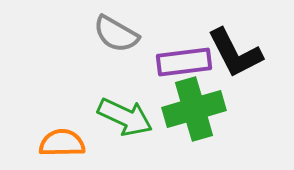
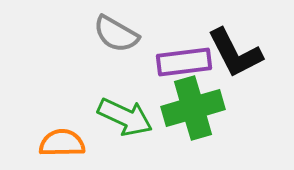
green cross: moved 1 px left, 1 px up
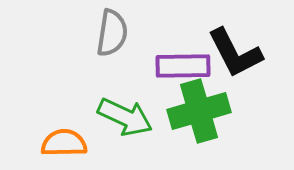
gray semicircle: moved 4 px left, 1 px up; rotated 111 degrees counterclockwise
purple rectangle: moved 1 px left, 4 px down; rotated 6 degrees clockwise
green cross: moved 6 px right, 3 px down
orange semicircle: moved 2 px right
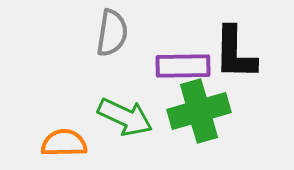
black L-shape: rotated 28 degrees clockwise
